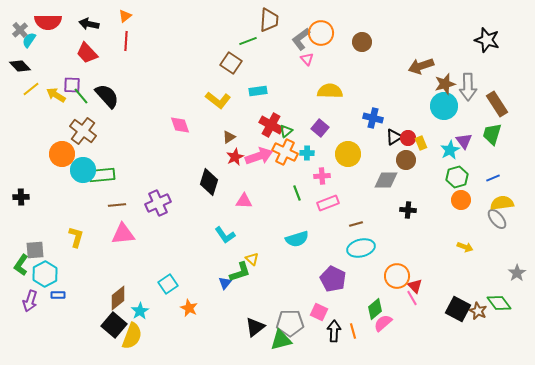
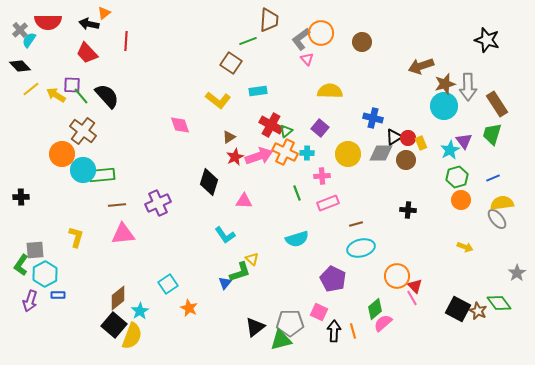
orange triangle at (125, 16): moved 21 px left, 3 px up
gray diamond at (386, 180): moved 5 px left, 27 px up
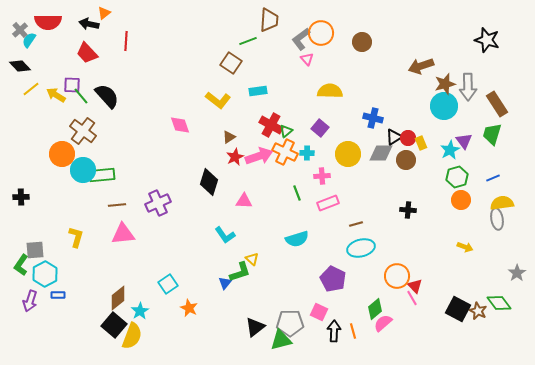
gray ellipse at (497, 219): rotated 30 degrees clockwise
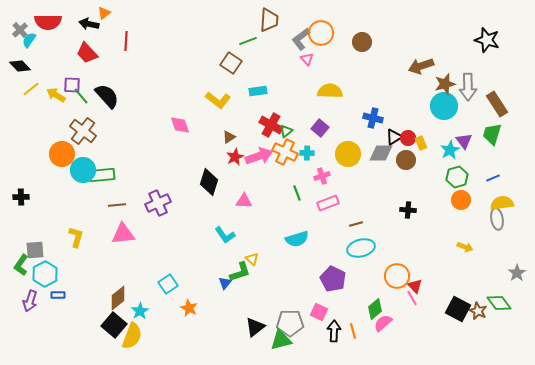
pink cross at (322, 176): rotated 14 degrees counterclockwise
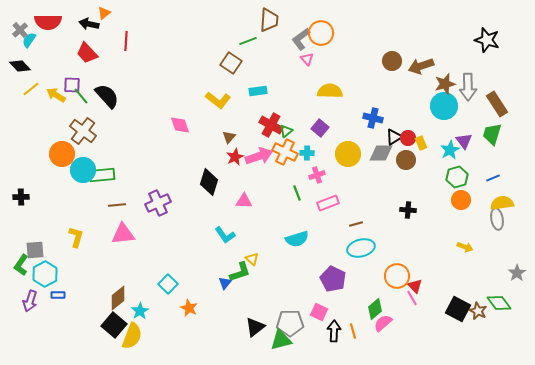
brown circle at (362, 42): moved 30 px right, 19 px down
brown triangle at (229, 137): rotated 16 degrees counterclockwise
pink cross at (322, 176): moved 5 px left, 1 px up
cyan square at (168, 284): rotated 12 degrees counterclockwise
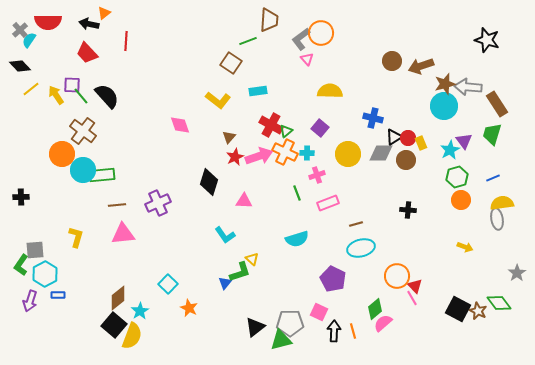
gray arrow at (468, 87): rotated 96 degrees clockwise
yellow arrow at (56, 95): rotated 24 degrees clockwise
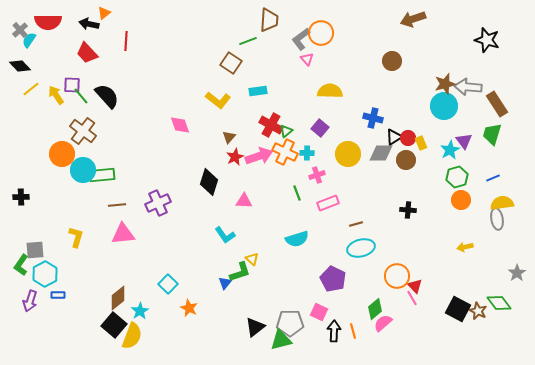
brown arrow at (421, 66): moved 8 px left, 47 px up
yellow arrow at (465, 247): rotated 147 degrees clockwise
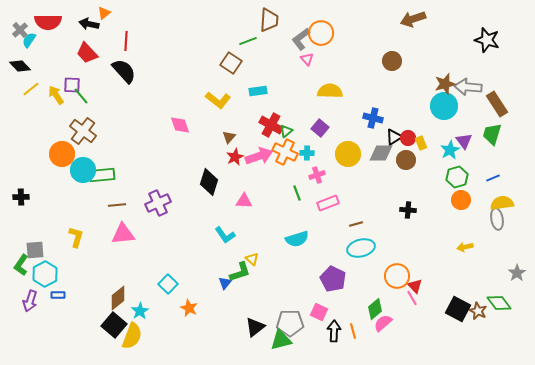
black semicircle at (107, 96): moved 17 px right, 25 px up
